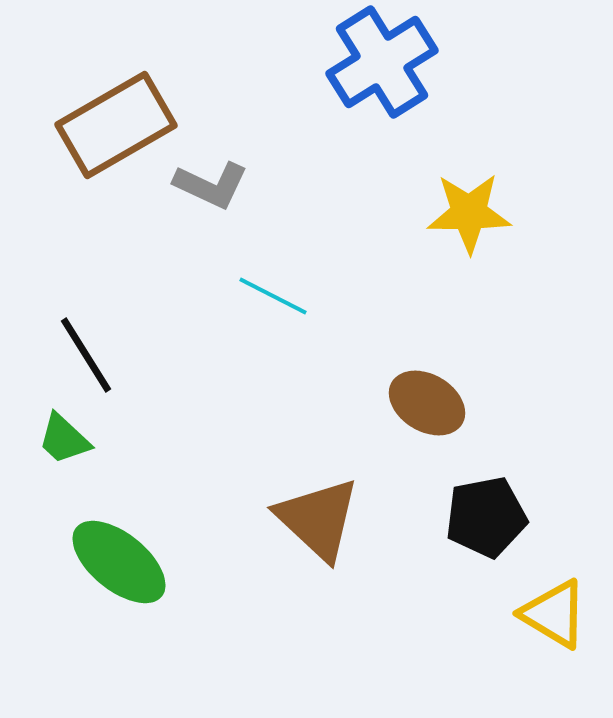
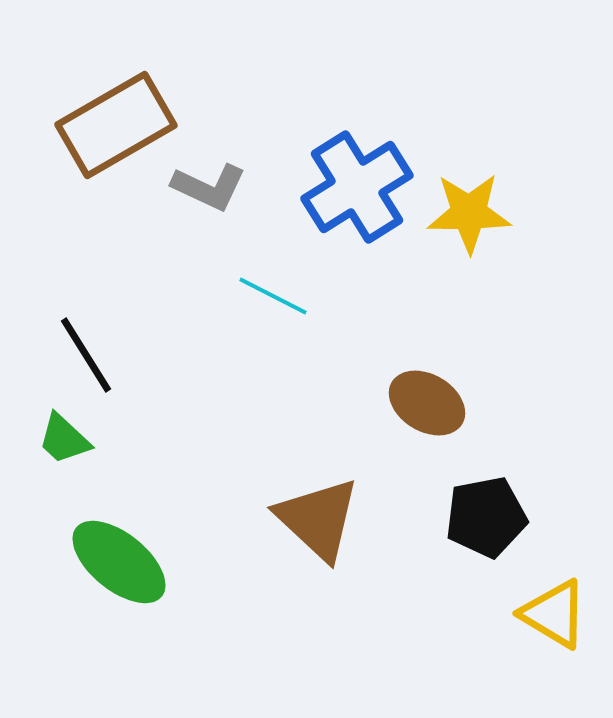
blue cross: moved 25 px left, 125 px down
gray L-shape: moved 2 px left, 2 px down
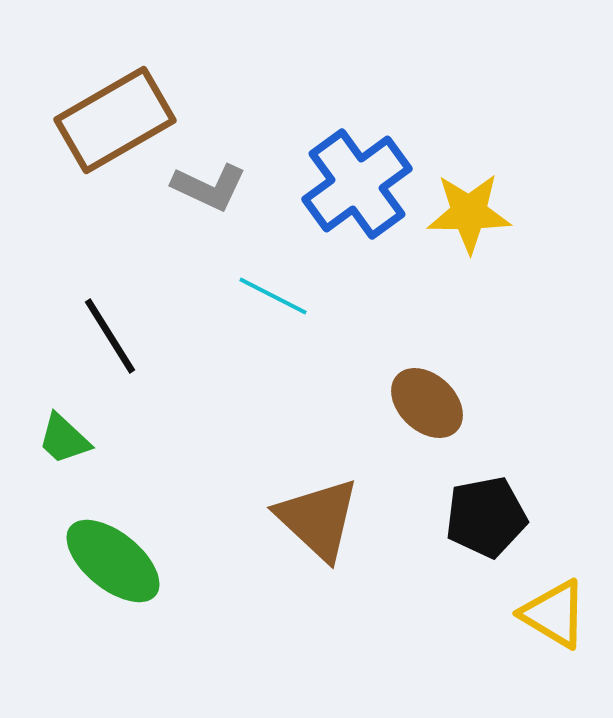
brown rectangle: moved 1 px left, 5 px up
blue cross: moved 3 px up; rotated 4 degrees counterclockwise
black line: moved 24 px right, 19 px up
brown ellipse: rotated 12 degrees clockwise
green ellipse: moved 6 px left, 1 px up
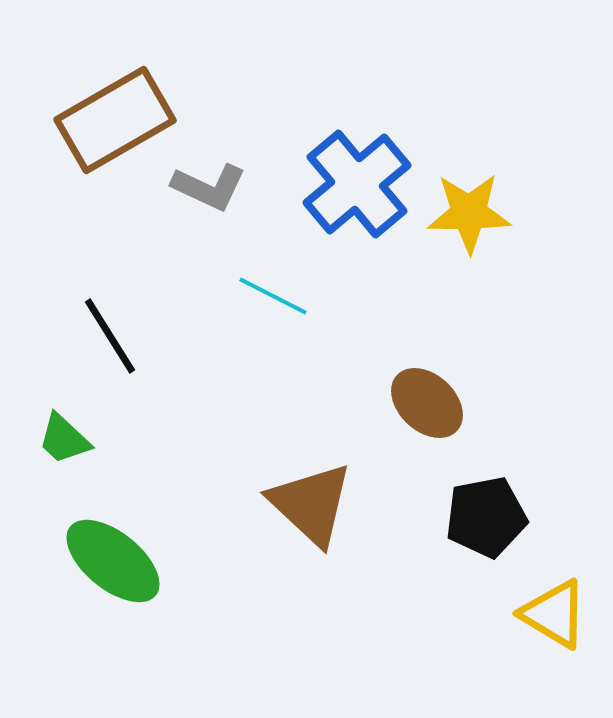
blue cross: rotated 4 degrees counterclockwise
brown triangle: moved 7 px left, 15 px up
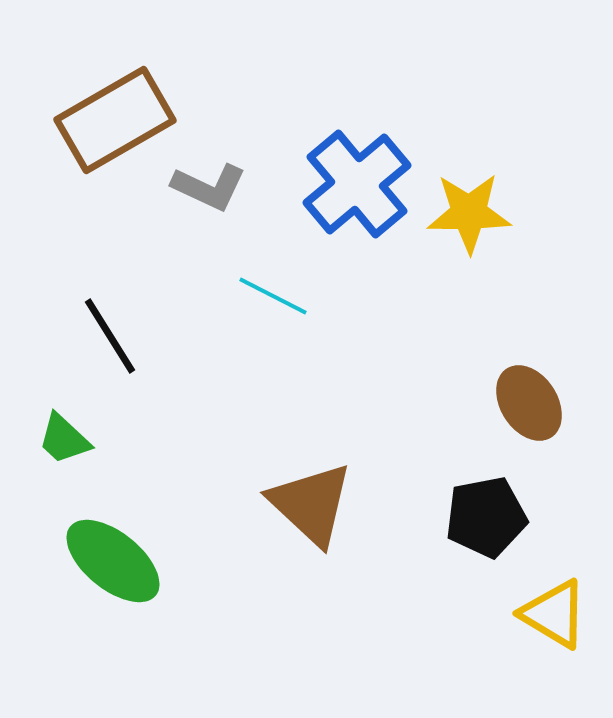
brown ellipse: moved 102 px right; rotated 14 degrees clockwise
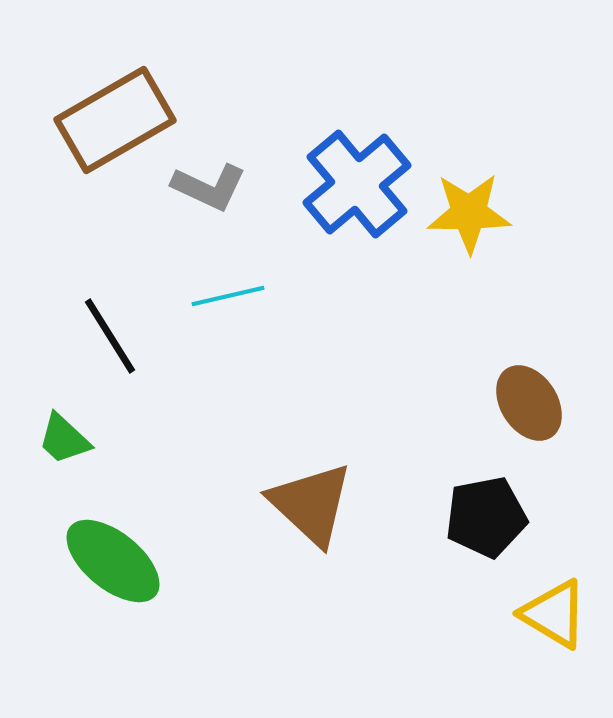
cyan line: moved 45 px left; rotated 40 degrees counterclockwise
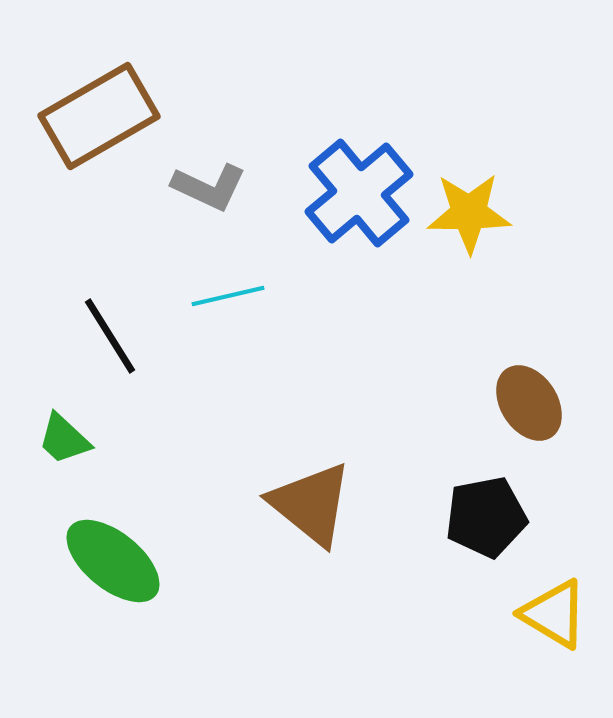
brown rectangle: moved 16 px left, 4 px up
blue cross: moved 2 px right, 9 px down
brown triangle: rotated 4 degrees counterclockwise
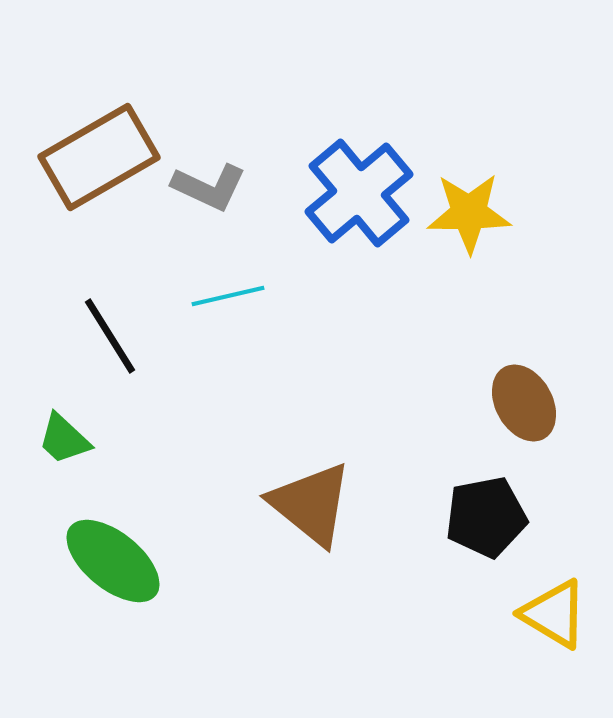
brown rectangle: moved 41 px down
brown ellipse: moved 5 px left; rotated 4 degrees clockwise
